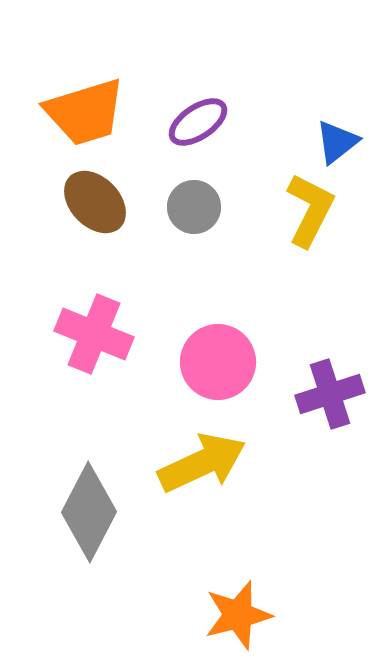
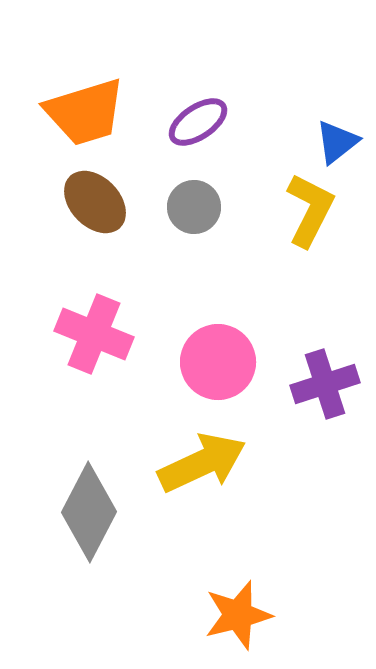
purple cross: moved 5 px left, 10 px up
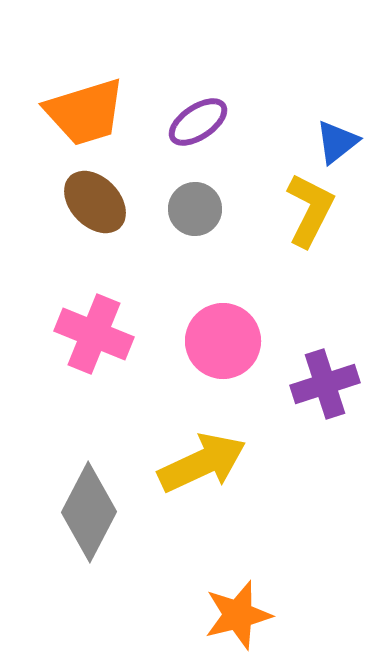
gray circle: moved 1 px right, 2 px down
pink circle: moved 5 px right, 21 px up
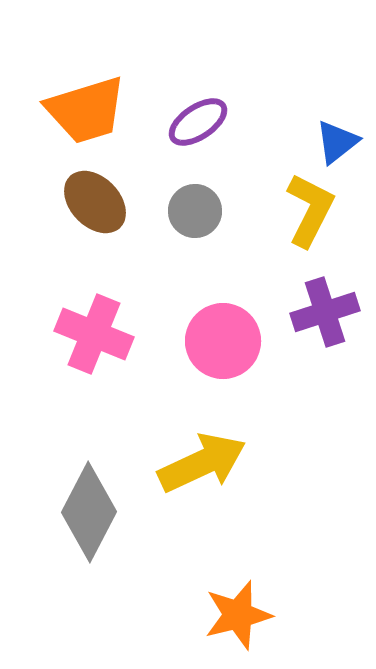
orange trapezoid: moved 1 px right, 2 px up
gray circle: moved 2 px down
purple cross: moved 72 px up
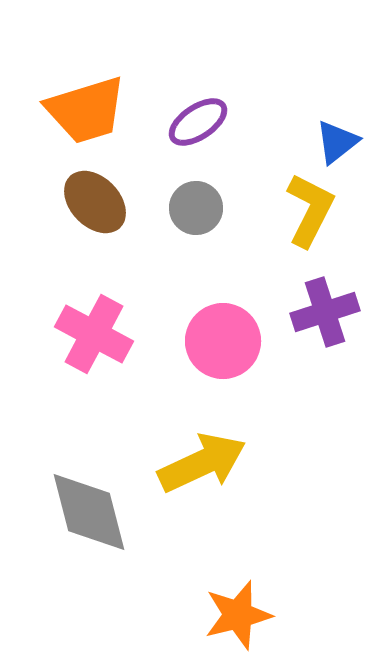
gray circle: moved 1 px right, 3 px up
pink cross: rotated 6 degrees clockwise
gray diamond: rotated 42 degrees counterclockwise
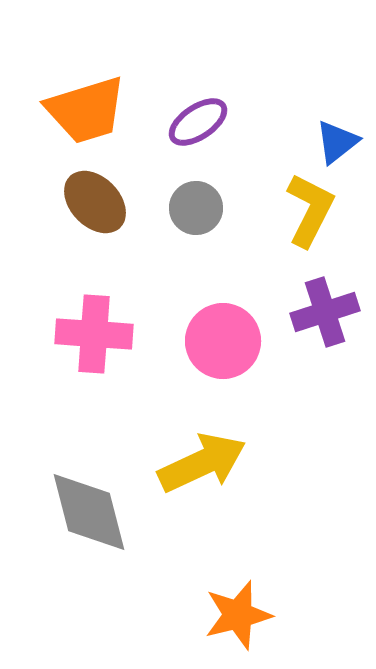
pink cross: rotated 24 degrees counterclockwise
